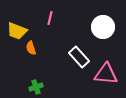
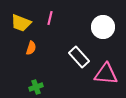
yellow trapezoid: moved 4 px right, 8 px up
orange semicircle: rotated 144 degrees counterclockwise
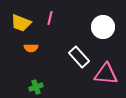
orange semicircle: rotated 72 degrees clockwise
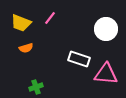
pink line: rotated 24 degrees clockwise
white circle: moved 3 px right, 2 px down
orange semicircle: moved 5 px left; rotated 16 degrees counterclockwise
white rectangle: moved 2 px down; rotated 30 degrees counterclockwise
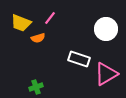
orange semicircle: moved 12 px right, 10 px up
pink triangle: rotated 35 degrees counterclockwise
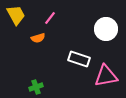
yellow trapezoid: moved 5 px left, 8 px up; rotated 140 degrees counterclockwise
pink triangle: moved 2 px down; rotated 20 degrees clockwise
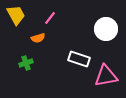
green cross: moved 10 px left, 24 px up
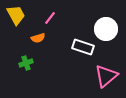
white rectangle: moved 4 px right, 12 px up
pink triangle: rotated 30 degrees counterclockwise
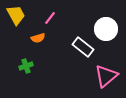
white rectangle: rotated 20 degrees clockwise
green cross: moved 3 px down
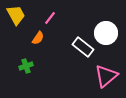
white circle: moved 4 px down
orange semicircle: rotated 40 degrees counterclockwise
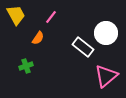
pink line: moved 1 px right, 1 px up
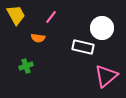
white circle: moved 4 px left, 5 px up
orange semicircle: rotated 64 degrees clockwise
white rectangle: rotated 25 degrees counterclockwise
